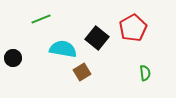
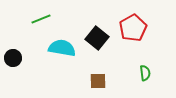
cyan semicircle: moved 1 px left, 1 px up
brown square: moved 16 px right, 9 px down; rotated 30 degrees clockwise
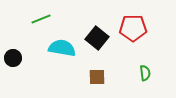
red pentagon: rotated 28 degrees clockwise
brown square: moved 1 px left, 4 px up
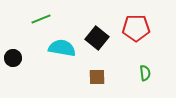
red pentagon: moved 3 px right
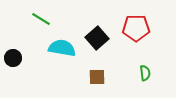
green line: rotated 54 degrees clockwise
black square: rotated 10 degrees clockwise
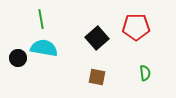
green line: rotated 48 degrees clockwise
red pentagon: moved 1 px up
cyan semicircle: moved 18 px left
black circle: moved 5 px right
brown square: rotated 12 degrees clockwise
